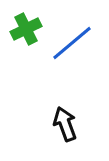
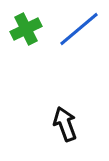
blue line: moved 7 px right, 14 px up
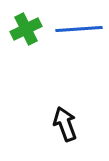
blue line: rotated 36 degrees clockwise
